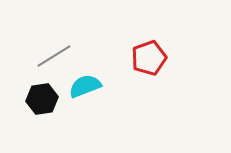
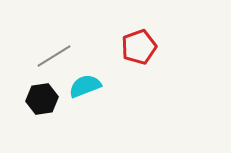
red pentagon: moved 10 px left, 11 px up
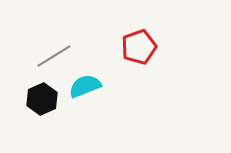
black hexagon: rotated 16 degrees counterclockwise
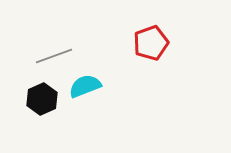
red pentagon: moved 12 px right, 4 px up
gray line: rotated 12 degrees clockwise
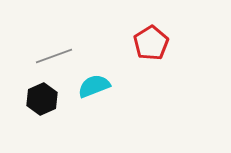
red pentagon: rotated 12 degrees counterclockwise
cyan semicircle: moved 9 px right
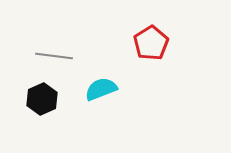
gray line: rotated 27 degrees clockwise
cyan semicircle: moved 7 px right, 3 px down
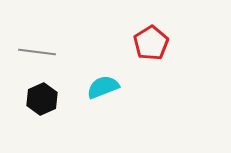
gray line: moved 17 px left, 4 px up
cyan semicircle: moved 2 px right, 2 px up
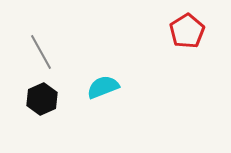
red pentagon: moved 36 px right, 12 px up
gray line: moved 4 px right; rotated 54 degrees clockwise
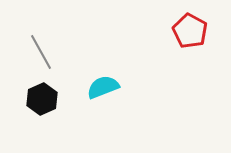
red pentagon: moved 3 px right; rotated 12 degrees counterclockwise
